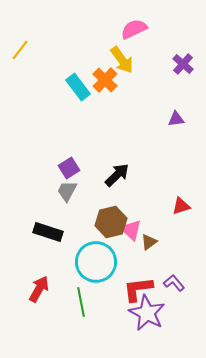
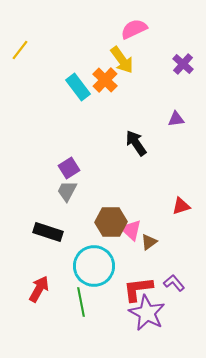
black arrow: moved 19 px right, 32 px up; rotated 80 degrees counterclockwise
brown hexagon: rotated 12 degrees clockwise
cyan circle: moved 2 px left, 4 px down
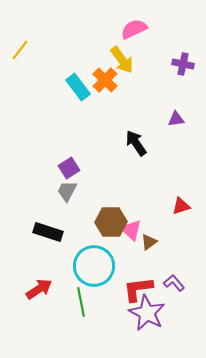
purple cross: rotated 30 degrees counterclockwise
red arrow: rotated 28 degrees clockwise
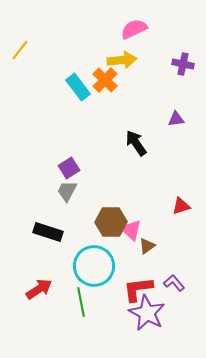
yellow arrow: rotated 60 degrees counterclockwise
brown triangle: moved 2 px left, 4 px down
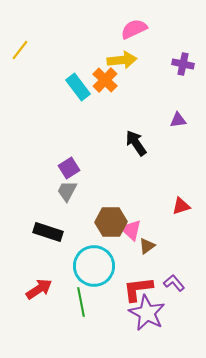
purple triangle: moved 2 px right, 1 px down
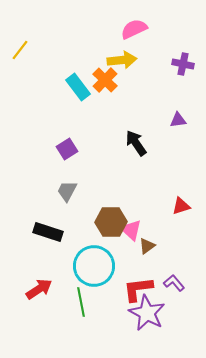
purple square: moved 2 px left, 19 px up
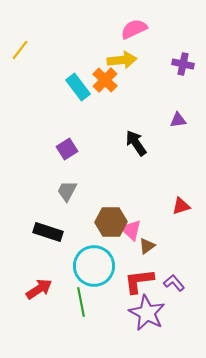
red L-shape: moved 1 px right, 8 px up
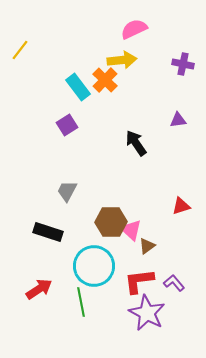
purple square: moved 24 px up
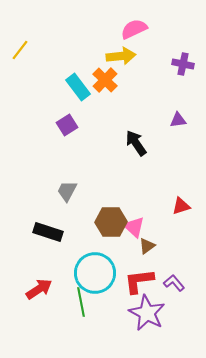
yellow arrow: moved 1 px left, 4 px up
pink triangle: moved 3 px right, 3 px up
cyan circle: moved 1 px right, 7 px down
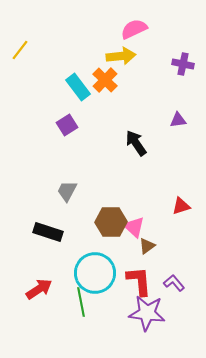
red L-shape: rotated 92 degrees clockwise
purple star: rotated 21 degrees counterclockwise
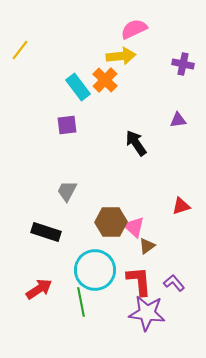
purple square: rotated 25 degrees clockwise
black rectangle: moved 2 px left
cyan circle: moved 3 px up
